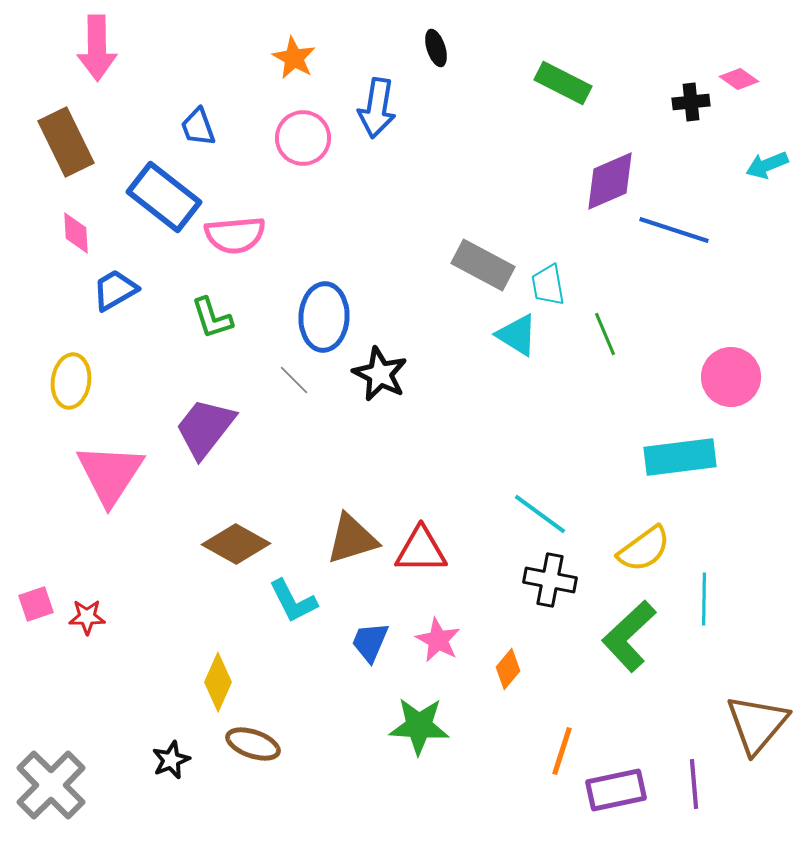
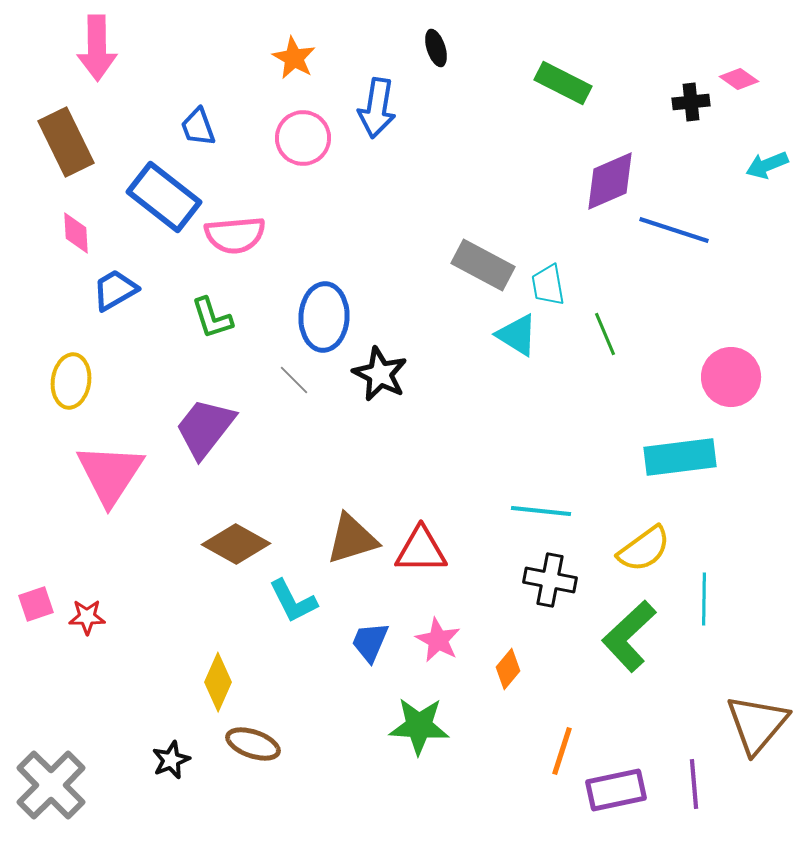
cyan line at (540, 514): moved 1 px right, 3 px up; rotated 30 degrees counterclockwise
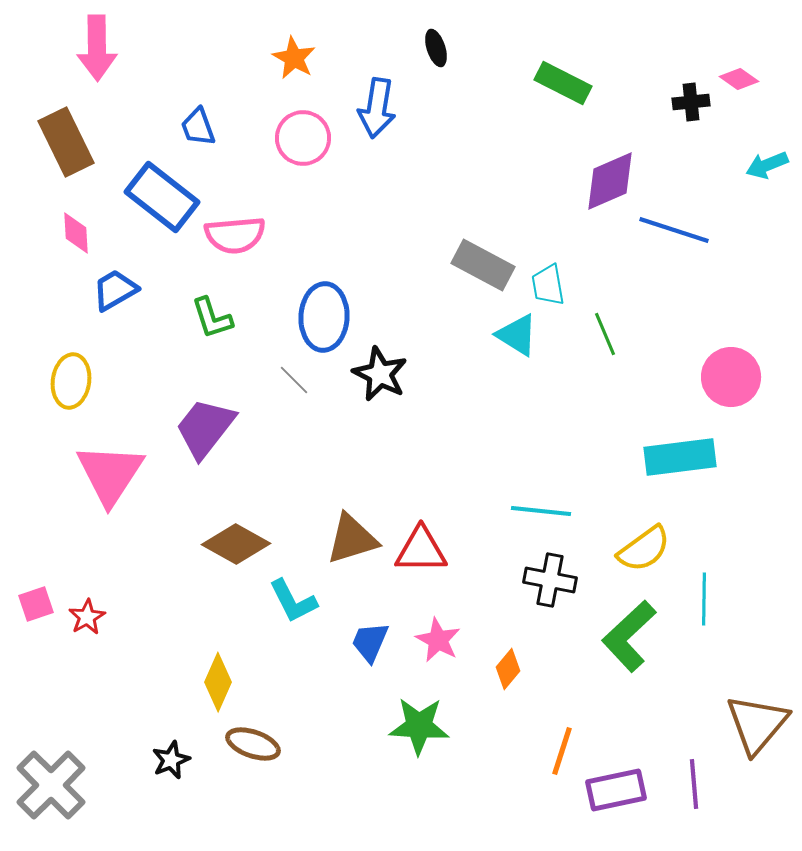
blue rectangle at (164, 197): moved 2 px left
red star at (87, 617): rotated 30 degrees counterclockwise
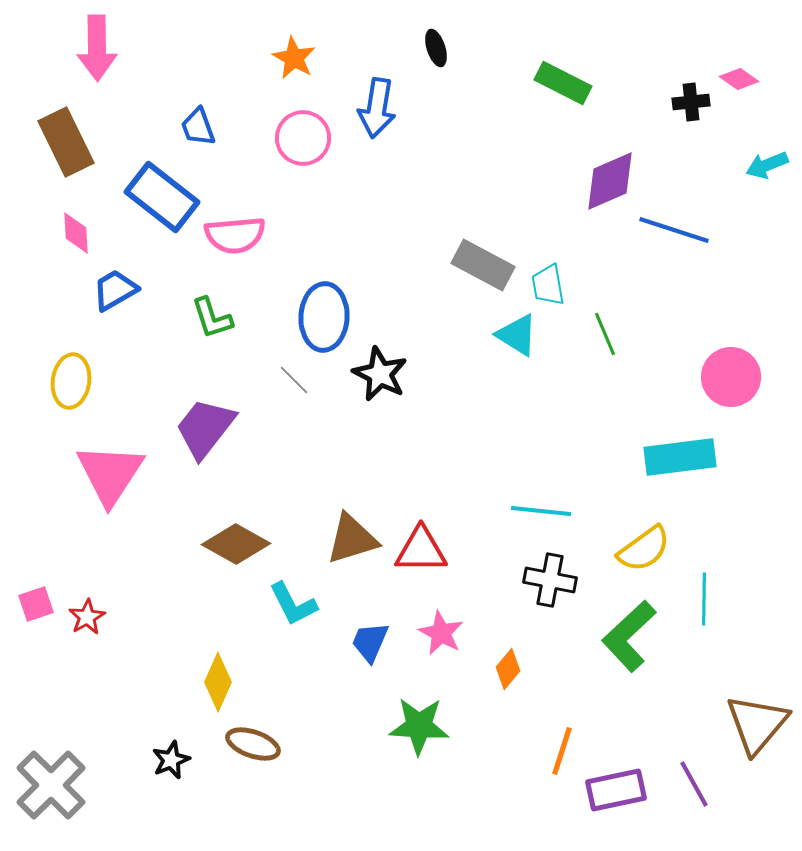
cyan L-shape at (293, 601): moved 3 px down
pink star at (438, 640): moved 3 px right, 7 px up
purple line at (694, 784): rotated 24 degrees counterclockwise
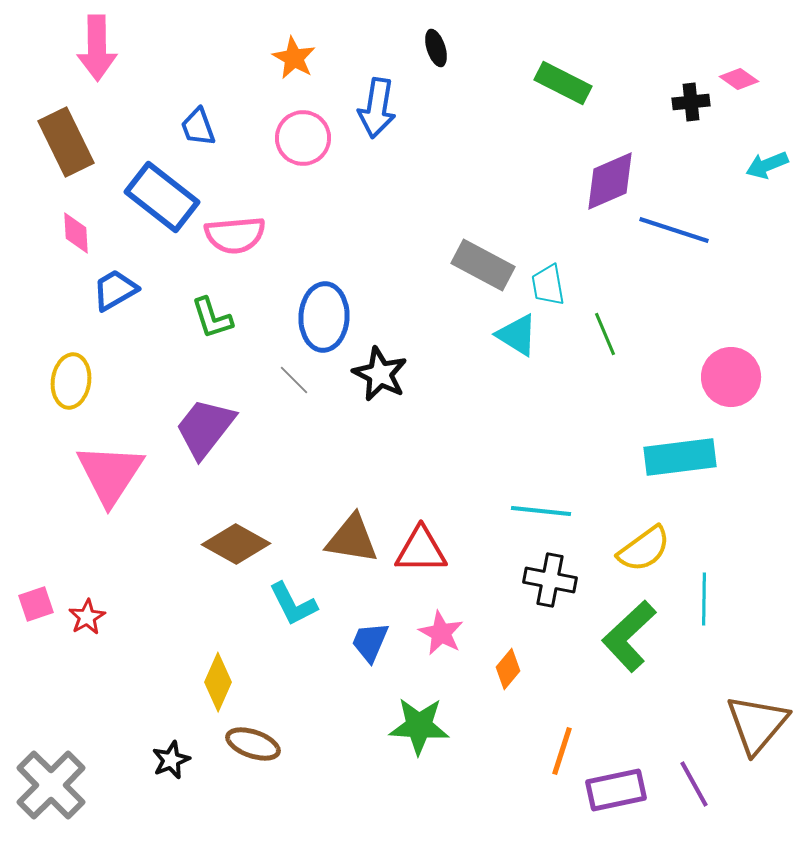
brown triangle at (352, 539): rotated 26 degrees clockwise
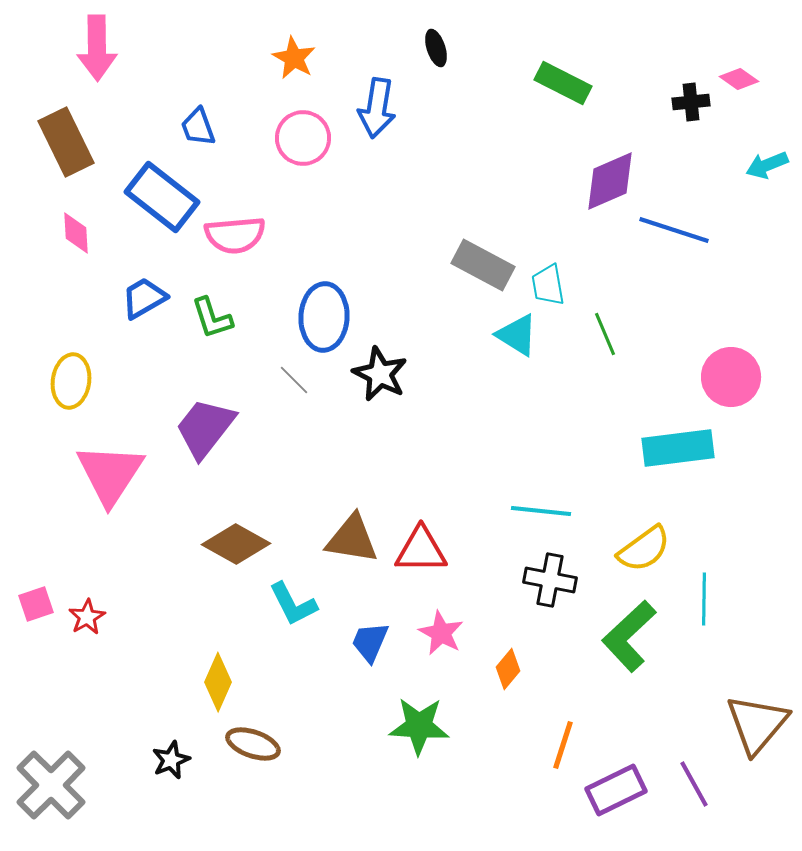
blue trapezoid at (115, 290): moved 29 px right, 8 px down
cyan rectangle at (680, 457): moved 2 px left, 9 px up
orange line at (562, 751): moved 1 px right, 6 px up
purple rectangle at (616, 790): rotated 14 degrees counterclockwise
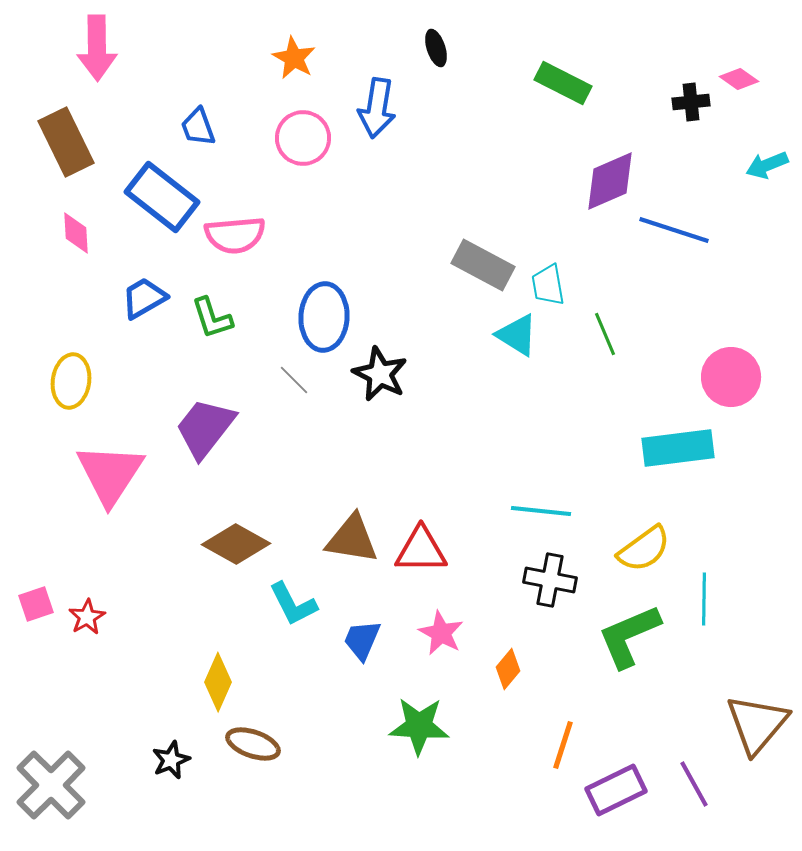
green L-shape at (629, 636): rotated 20 degrees clockwise
blue trapezoid at (370, 642): moved 8 px left, 2 px up
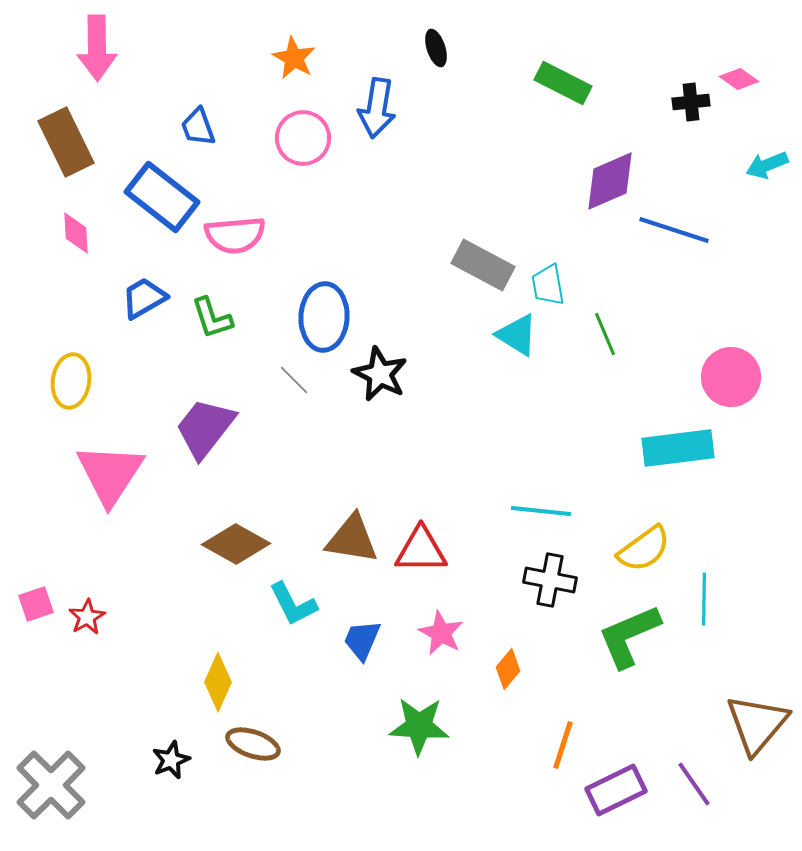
purple line at (694, 784): rotated 6 degrees counterclockwise
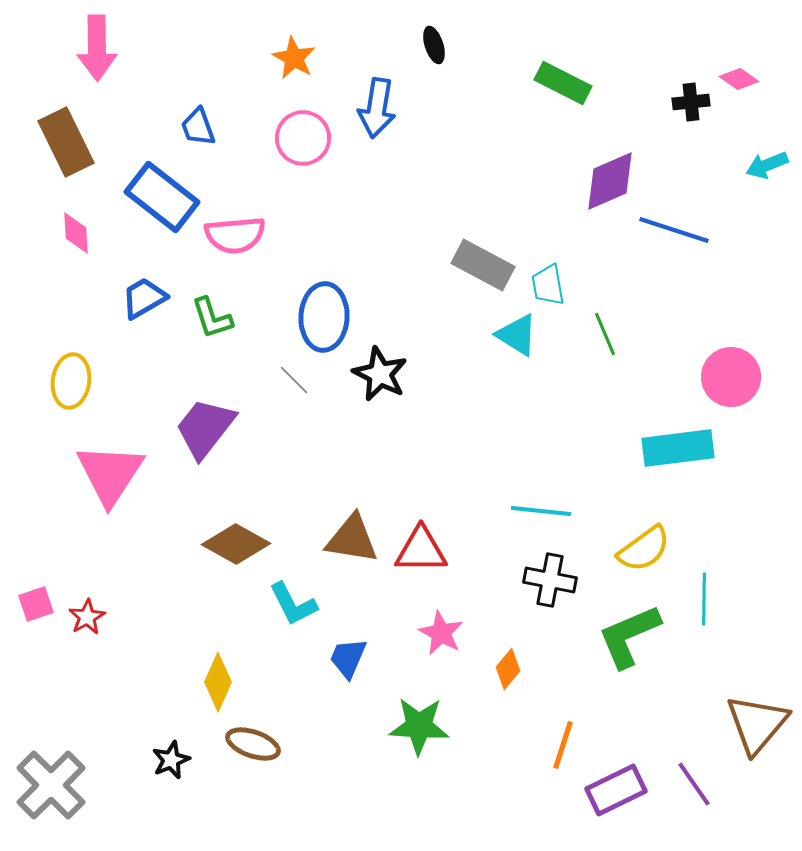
black ellipse at (436, 48): moved 2 px left, 3 px up
blue trapezoid at (362, 640): moved 14 px left, 18 px down
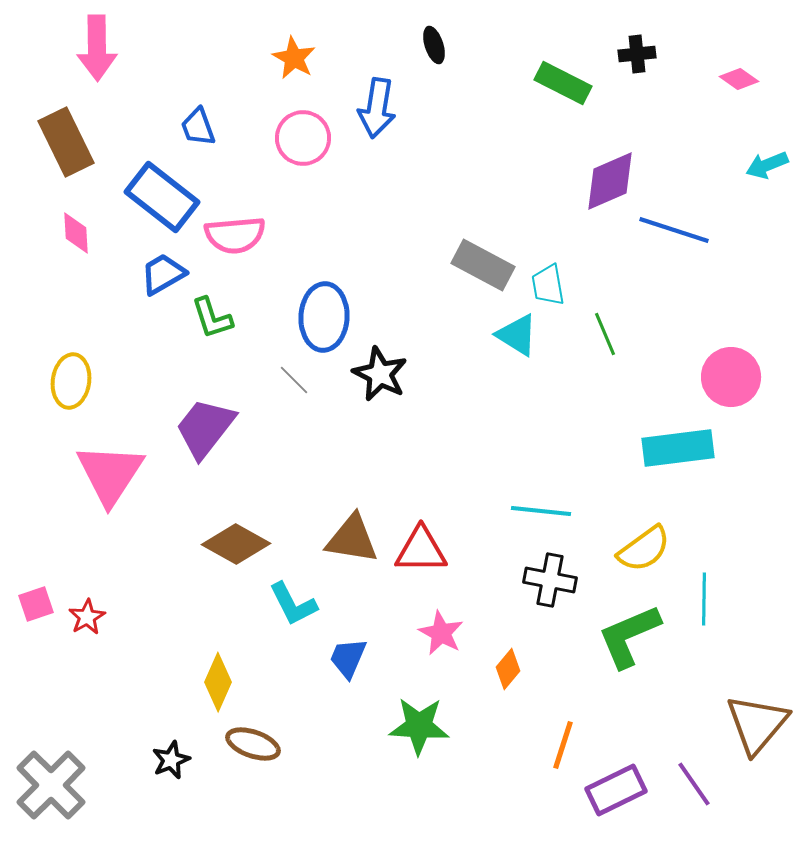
black cross at (691, 102): moved 54 px left, 48 px up
blue trapezoid at (144, 298): moved 19 px right, 24 px up
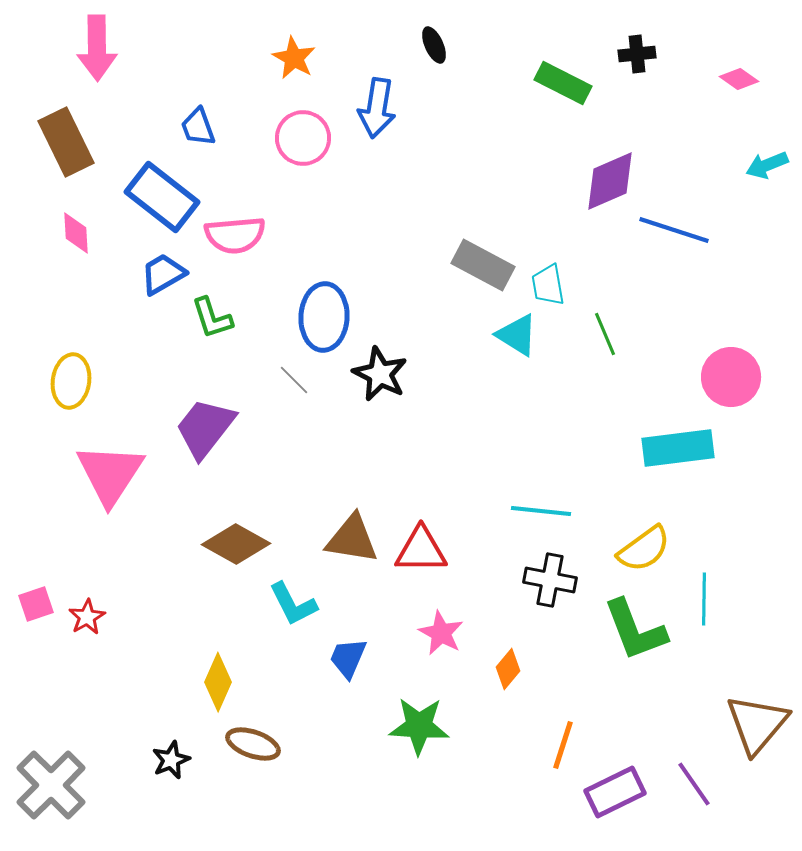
black ellipse at (434, 45): rotated 6 degrees counterclockwise
green L-shape at (629, 636): moved 6 px right, 6 px up; rotated 88 degrees counterclockwise
purple rectangle at (616, 790): moved 1 px left, 2 px down
